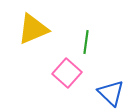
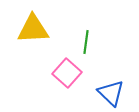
yellow triangle: rotated 20 degrees clockwise
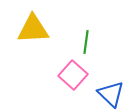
pink square: moved 6 px right, 2 px down
blue triangle: moved 1 px down
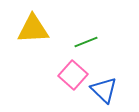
green line: rotated 60 degrees clockwise
blue triangle: moved 7 px left, 4 px up
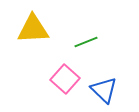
pink square: moved 8 px left, 4 px down
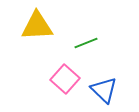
yellow triangle: moved 4 px right, 3 px up
green line: moved 1 px down
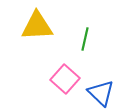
green line: moved 1 px left, 4 px up; rotated 55 degrees counterclockwise
blue triangle: moved 3 px left, 3 px down
